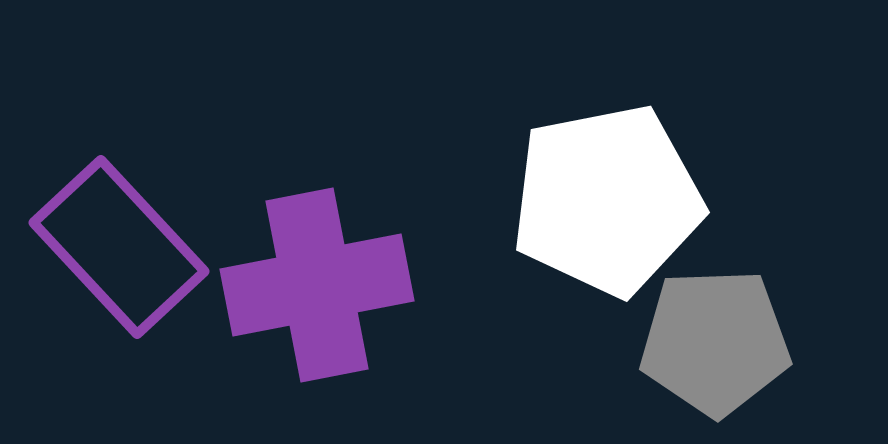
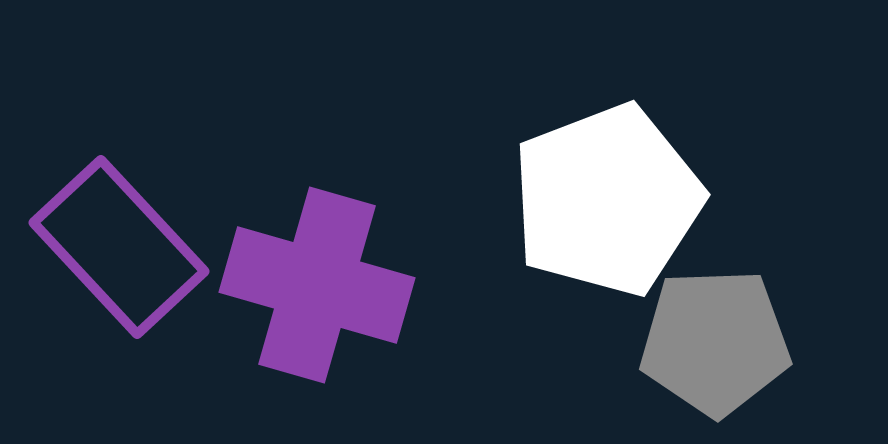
white pentagon: rotated 10 degrees counterclockwise
purple cross: rotated 27 degrees clockwise
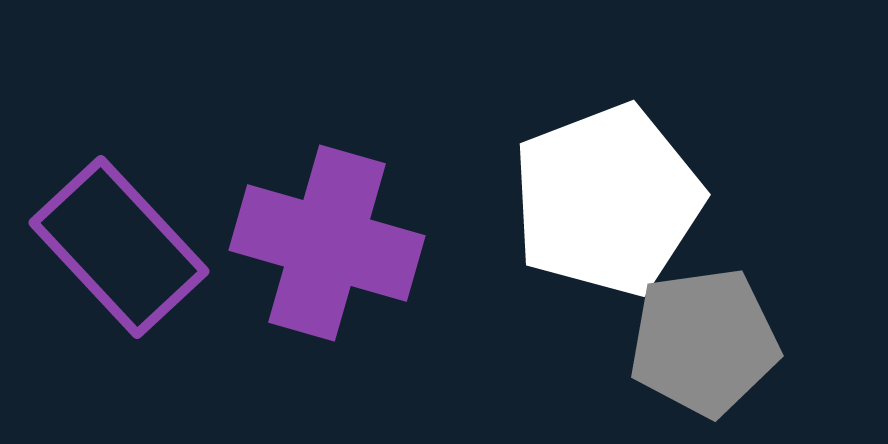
purple cross: moved 10 px right, 42 px up
gray pentagon: moved 11 px left; rotated 6 degrees counterclockwise
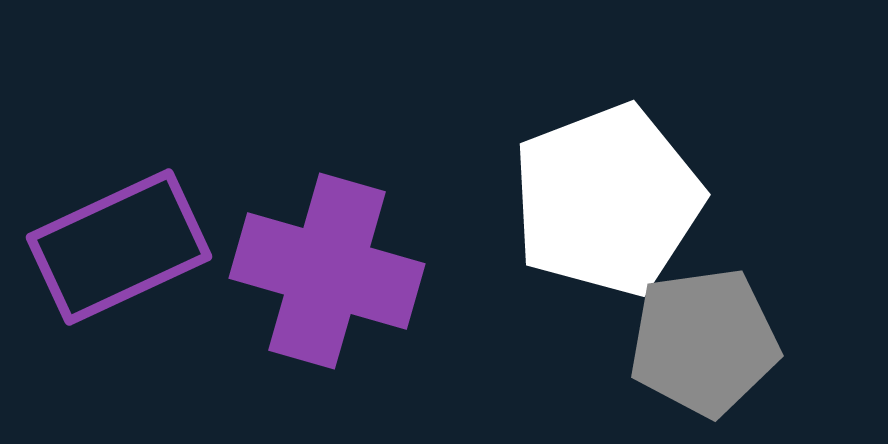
purple cross: moved 28 px down
purple rectangle: rotated 72 degrees counterclockwise
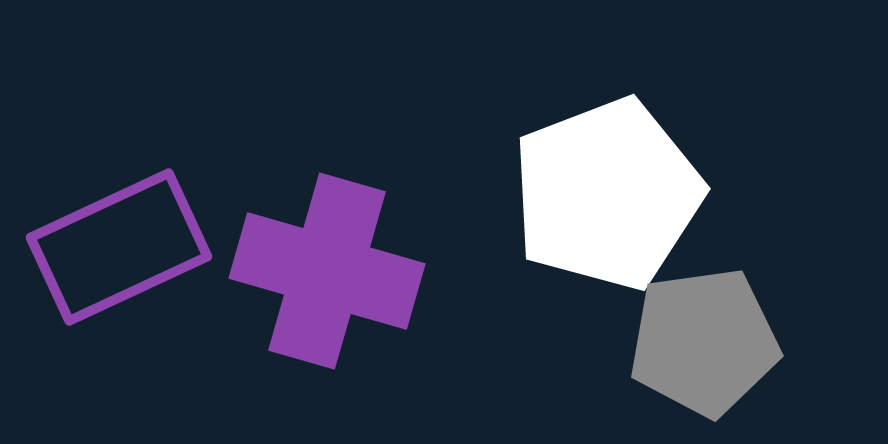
white pentagon: moved 6 px up
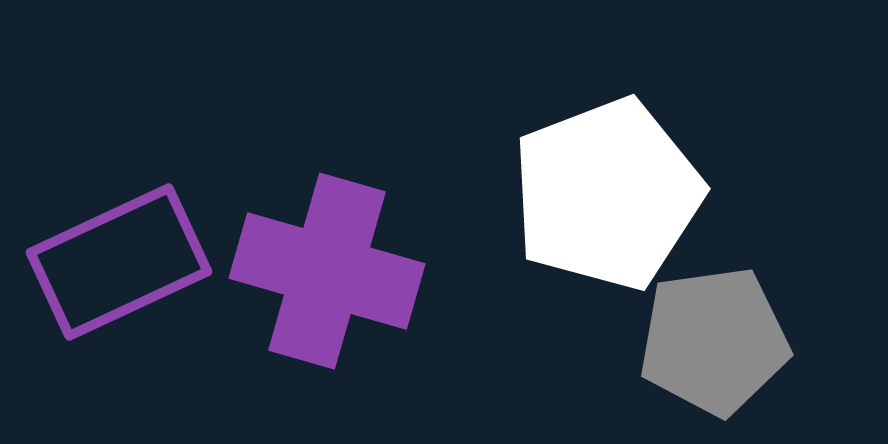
purple rectangle: moved 15 px down
gray pentagon: moved 10 px right, 1 px up
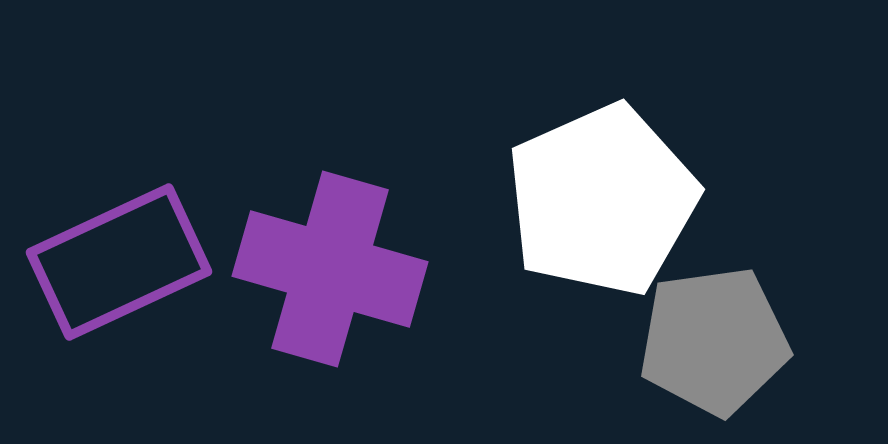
white pentagon: moved 5 px left, 6 px down; rotated 3 degrees counterclockwise
purple cross: moved 3 px right, 2 px up
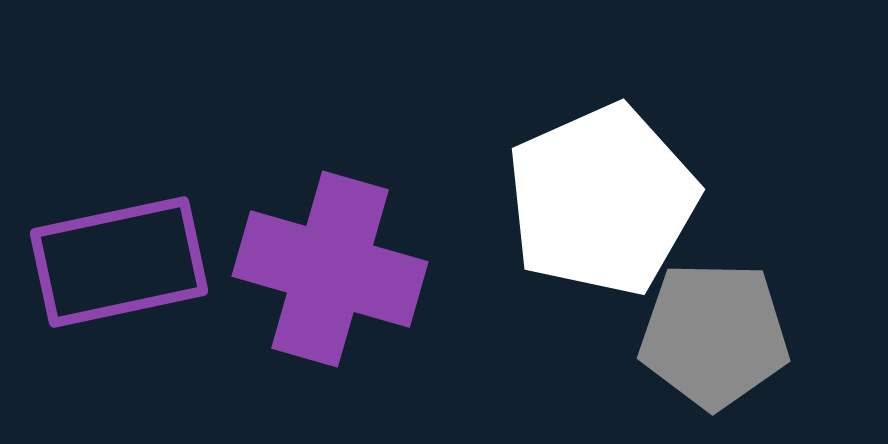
purple rectangle: rotated 13 degrees clockwise
gray pentagon: moved 6 px up; rotated 9 degrees clockwise
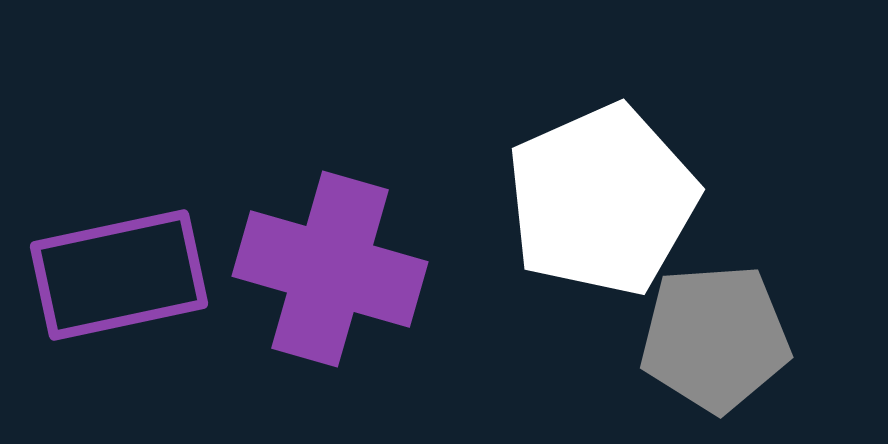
purple rectangle: moved 13 px down
gray pentagon: moved 1 px right, 3 px down; rotated 5 degrees counterclockwise
